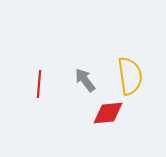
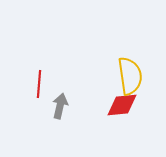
gray arrow: moved 25 px left, 26 px down; rotated 50 degrees clockwise
red diamond: moved 14 px right, 8 px up
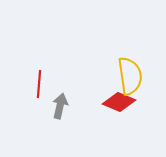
red diamond: moved 3 px left, 3 px up; rotated 28 degrees clockwise
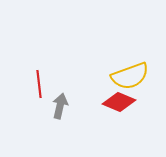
yellow semicircle: rotated 78 degrees clockwise
red line: rotated 12 degrees counterclockwise
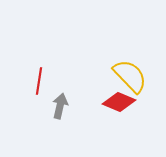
yellow semicircle: rotated 114 degrees counterclockwise
red line: moved 3 px up; rotated 16 degrees clockwise
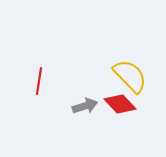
red diamond: moved 1 px right, 2 px down; rotated 24 degrees clockwise
gray arrow: moved 25 px right; rotated 60 degrees clockwise
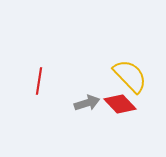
gray arrow: moved 2 px right, 3 px up
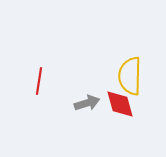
yellow semicircle: rotated 135 degrees counterclockwise
red diamond: rotated 28 degrees clockwise
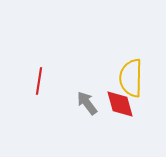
yellow semicircle: moved 1 px right, 2 px down
gray arrow: rotated 110 degrees counterclockwise
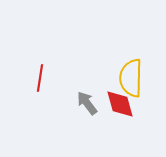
red line: moved 1 px right, 3 px up
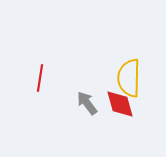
yellow semicircle: moved 2 px left
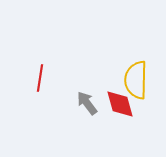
yellow semicircle: moved 7 px right, 2 px down
